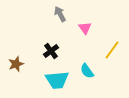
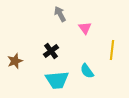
yellow line: rotated 30 degrees counterclockwise
brown star: moved 1 px left, 3 px up
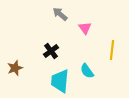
gray arrow: rotated 21 degrees counterclockwise
brown star: moved 7 px down
cyan trapezoid: moved 3 px right, 1 px down; rotated 100 degrees clockwise
